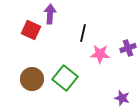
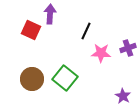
black line: moved 3 px right, 2 px up; rotated 12 degrees clockwise
pink star: moved 1 px right, 1 px up
purple star: moved 1 px right, 2 px up; rotated 14 degrees clockwise
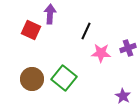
green square: moved 1 px left
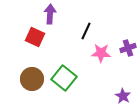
red square: moved 4 px right, 7 px down
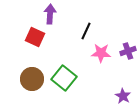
purple cross: moved 3 px down
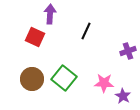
pink star: moved 3 px right, 30 px down
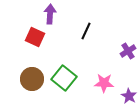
purple cross: rotated 14 degrees counterclockwise
purple star: moved 6 px right
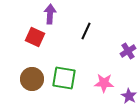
green square: rotated 30 degrees counterclockwise
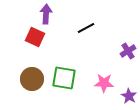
purple arrow: moved 4 px left
black line: moved 3 px up; rotated 36 degrees clockwise
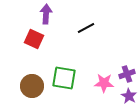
red square: moved 1 px left, 2 px down
purple cross: moved 1 px left, 23 px down; rotated 14 degrees clockwise
brown circle: moved 7 px down
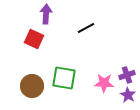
purple cross: moved 1 px down
purple star: moved 1 px left, 1 px up
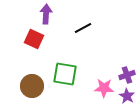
black line: moved 3 px left
green square: moved 1 px right, 4 px up
pink star: moved 5 px down
purple star: moved 1 px left, 1 px down
